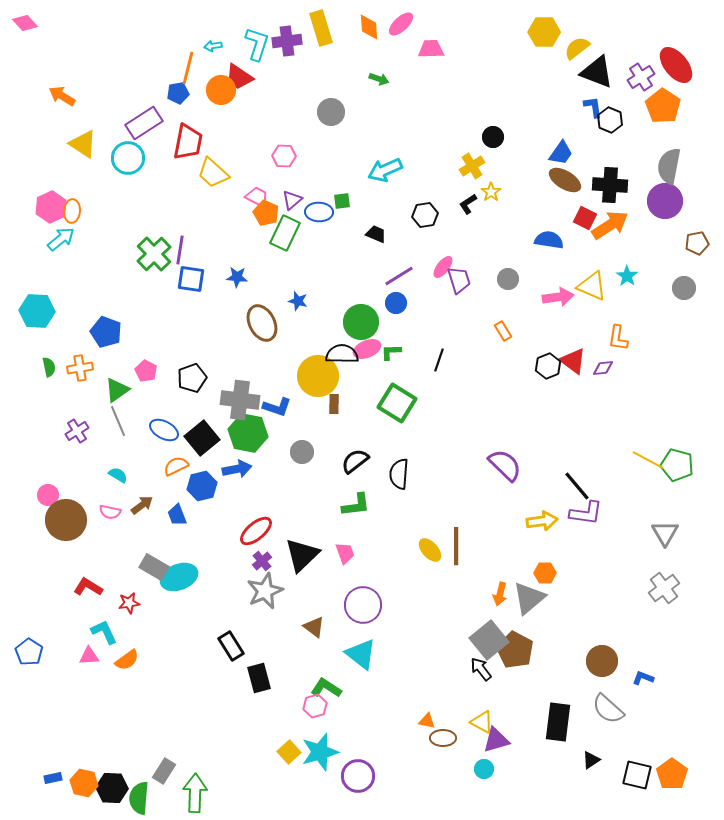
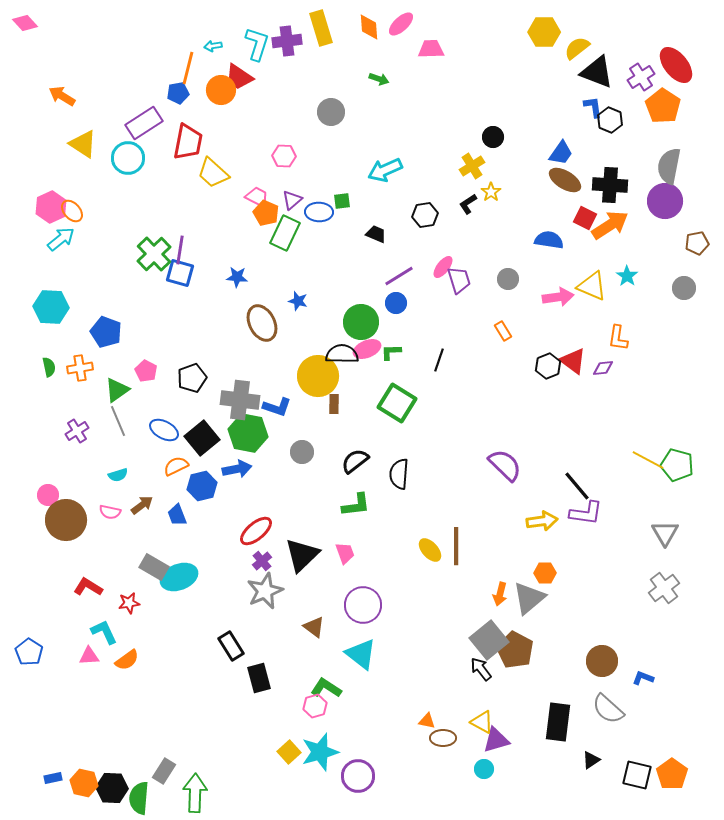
orange ellipse at (72, 211): rotated 45 degrees counterclockwise
blue square at (191, 279): moved 11 px left, 6 px up; rotated 8 degrees clockwise
cyan hexagon at (37, 311): moved 14 px right, 4 px up
cyan semicircle at (118, 475): rotated 132 degrees clockwise
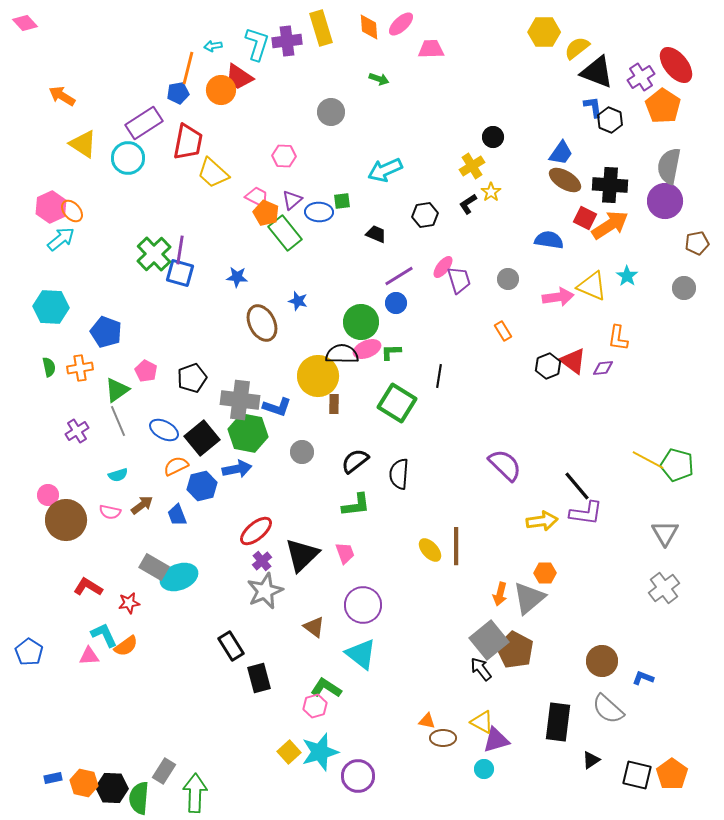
green rectangle at (285, 233): rotated 64 degrees counterclockwise
black line at (439, 360): moved 16 px down; rotated 10 degrees counterclockwise
cyan L-shape at (104, 632): moved 3 px down
orange semicircle at (127, 660): moved 1 px left, 14 px up
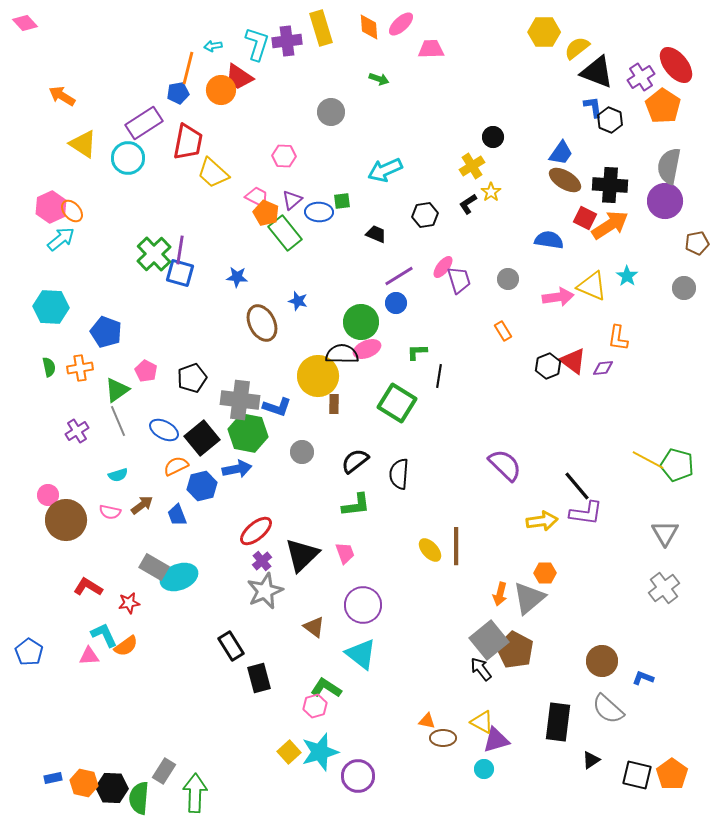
green L-shape at (391, 352): moved 26 px right
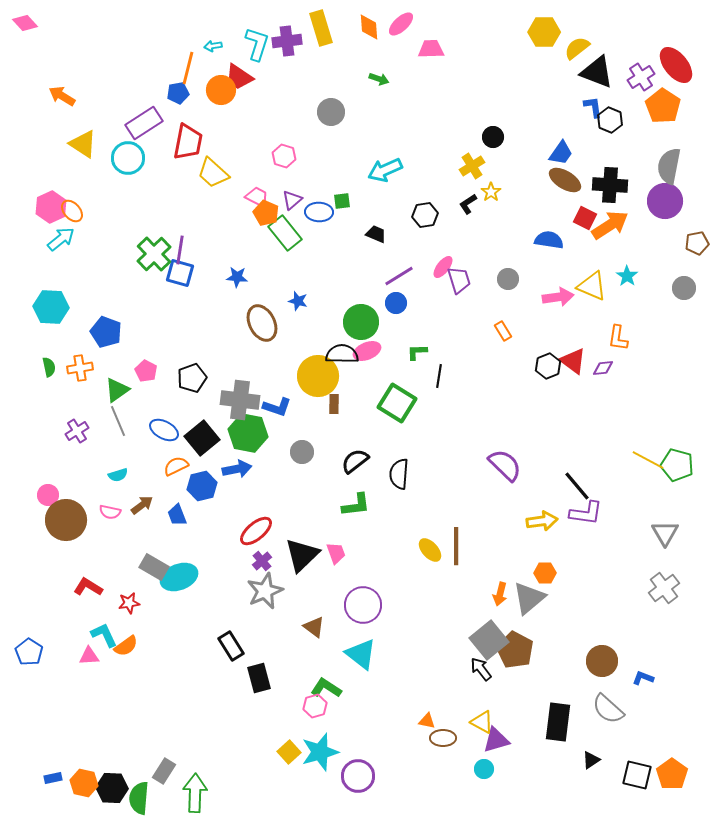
pink hexagon at (284, 156): rotated 15 degrees clockwise
pink ellipse at (367, 349): moved 2 px down
pink trapezoid at (345, 553): moved 9 px left
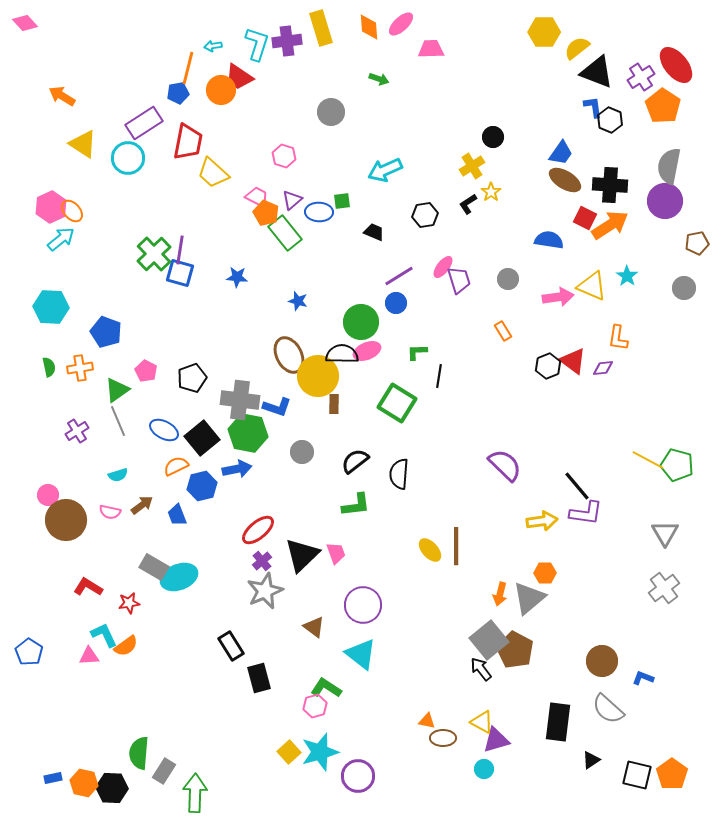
black trapezoid at (376, 234): moved 2 px left, 2 px up
brown ellipse at (262, 323): moved 27 px right, 32 px down
red ellipse at (256, 531): moved 2 px right, 1 px up
green semicircle at (139, 798): moved 45 px up
